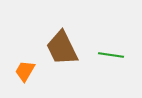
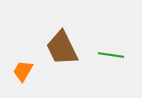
orange trapezoid: moved 2 px left
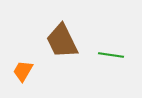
brown trapezoid: moved 7 px up
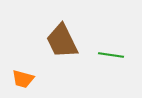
orange trapezoid: moved 8 px down; rotated 105 degrees counterclockwise
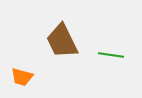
orange trapezoid: moved 1 px left, 2 px up
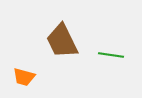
orange trapezoid: moved 2 px right
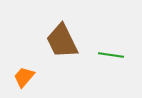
orange trapezoid: rotated 115 degrees clockwise
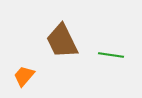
orange trapezoid: moved 1 px up
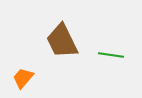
orange trapezoid: moved 1 px left, 2 px down
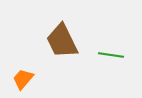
orange trapezoid: moved 1 px down
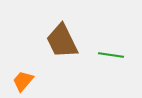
orange trapezoid: moved 2 px down
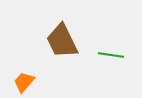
orange trapezoid: moved 1 px right, 1 px down
